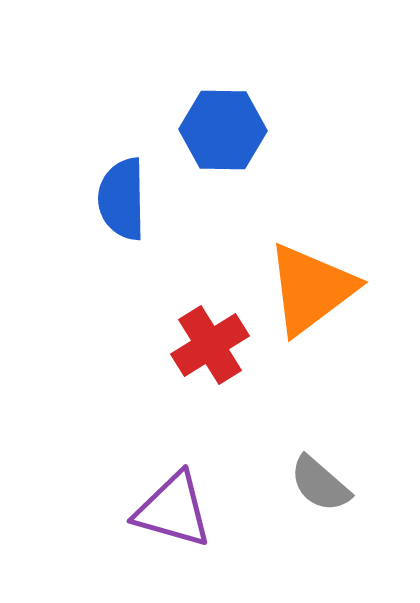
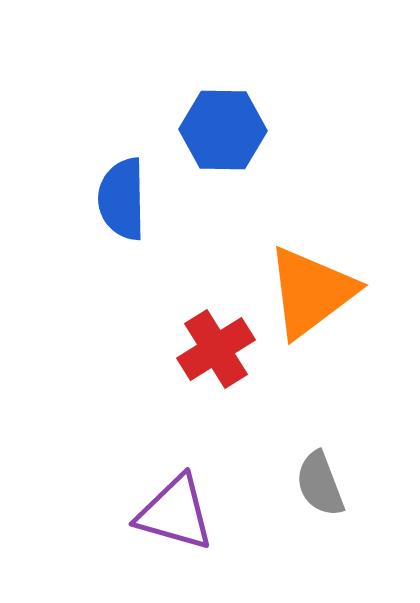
orange triangle: moved 3 px down
red cross: moved 6 px right, 4 px down
gray semicircle: rotated 28 degrees clockwise
purple triangle: moved 2 px right, 3 px down
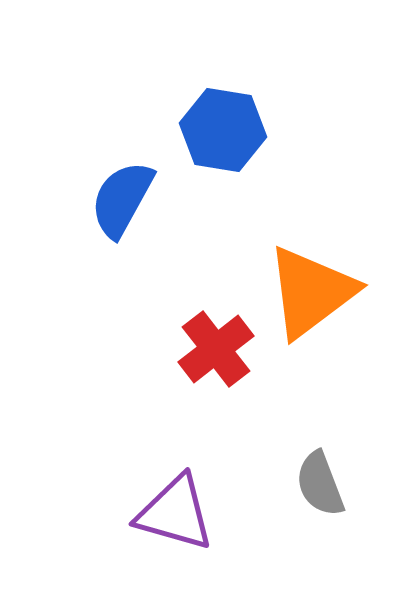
blue hexagon: rotated 8 degrees clockwise
blue semicircle: rotated 30 degrees clockwise
red cross: rotated 6 degrees counterclockwise
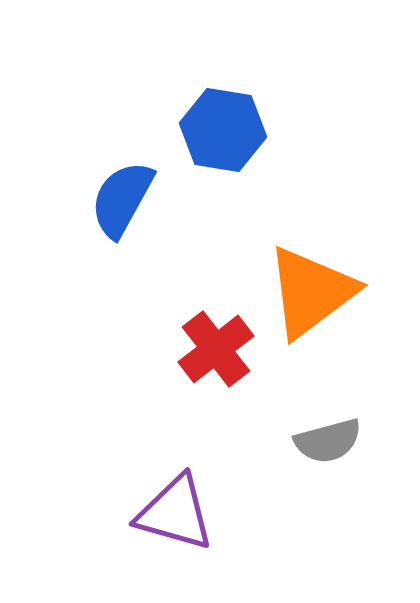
gray semicircle: moved 8 px right, 43 px up; rotated 84 degrees counterclockwise
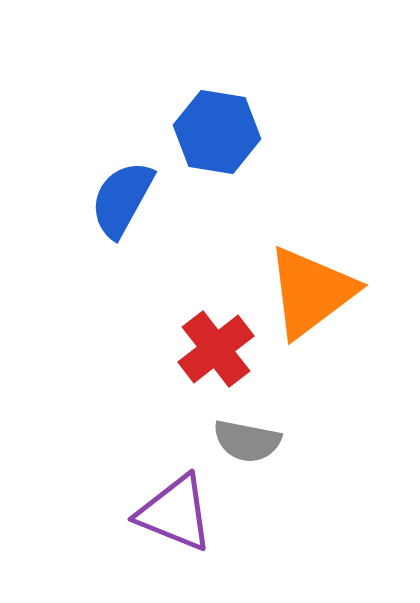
blue hexagon: moved 6 px left, 2 px down
gray semicircle: moved 81 px left; rotated 26 degrees clockwise
purple triangle: rotated 6 degrees clockwise
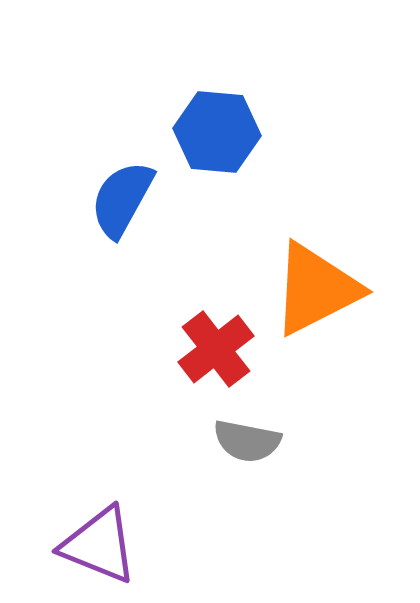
blue hexagon: rotated 4 degrees counterclockwise
orange triangle: moved 5 px right, 3 px up; rotated 10 degrees clockwise
purple triangle: moved 76 px left, 32 px down
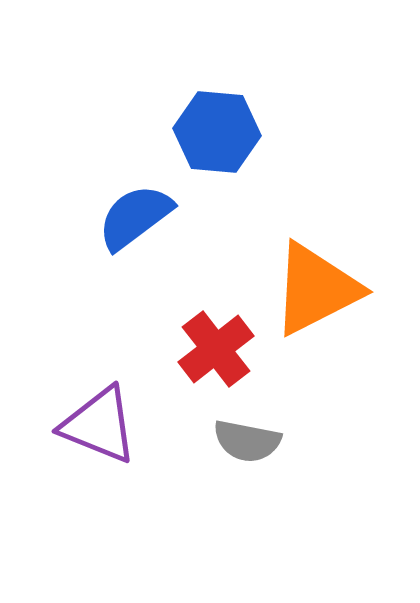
blue semicircle: moved 13 px right, 18 px down; rotated 24 degrees clockwise
purple triangle: moved 120 px up
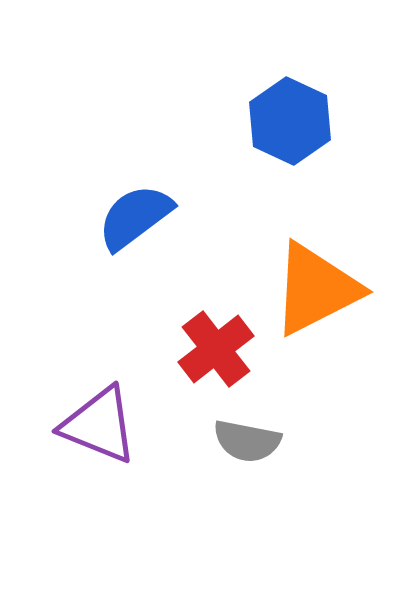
blue hexagon: moved 73 px right, 11 px up; rotated 20 degrees clockwise
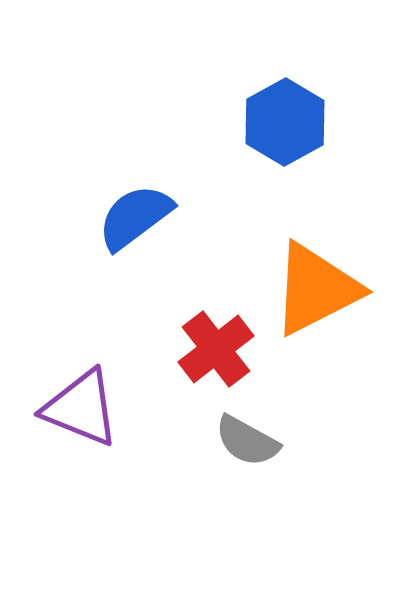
blue hexagon: moved 5 px left, 1 px down; rotated 6 degrees clockwise
purple triangle: moved 18 px left, 17 px up
gray semicircle: rotated 18 degrees clockwise
